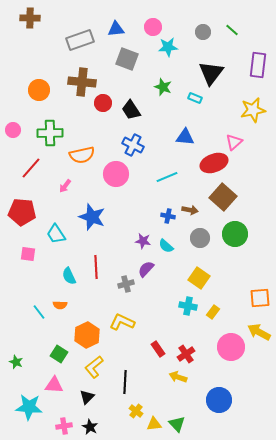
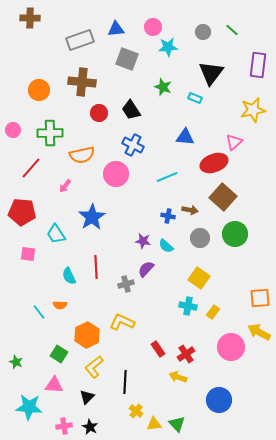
red circle at (103, 103): moved 4 px left, 10 px down
blue star at (92, 217): rotated 20 degrees clockwise
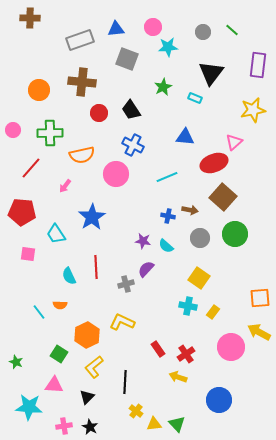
green star at (163, 87): rotated 24 degrees clockwise
